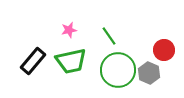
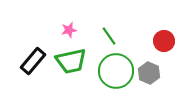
red circle: moved 9 px up
green circle: moved 2 px left, 1 px down
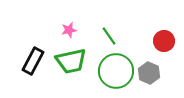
black rectangle: rotated 12 degrees counterclockwise
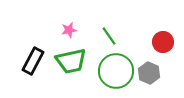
red circle: moved 1 px left, 1 px down
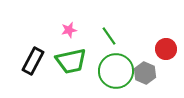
red circle: moved 3 px right, 7 px down
gray hexagon: moved 4 px left
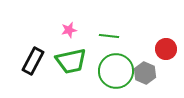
green line: rotated 48 degrees counterclockwise
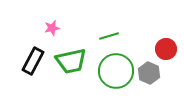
pink star: moved 17 px left, 2 px up
green line: rotated 24 degrees counterclockwise
gray hexagon: moved 4 px right
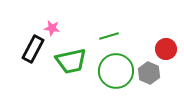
pink star: rotated 21 degrees clockwise
black rectangle: moved 12 px up
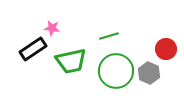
black rectangle: rotated 28 degrees clockwise
